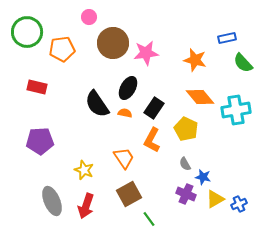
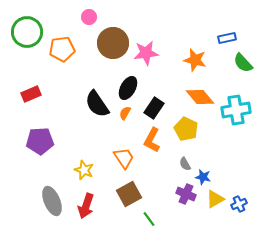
red rectangle: moved 6 px left, 7 px down; rotated 36 degrees counterclockwise
orange semicircle: rotated 72 degrees counterclockwise
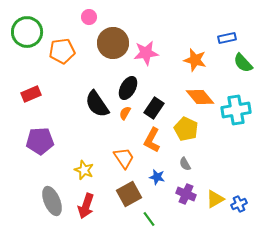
orange pentagon: moved 2 px down
blue star: moved 46 px left
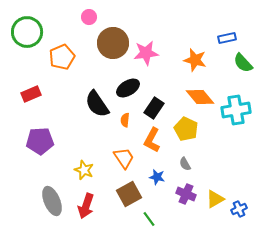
orange pentagon: moved 6 px down; rotated 15 degrees counterclockwise
black ellipse: rotated 30 degrees clockwise
orange semicircle: moved 7 px down; rotated 24 degrees counterclockwise
blue cross: moved 5 px down
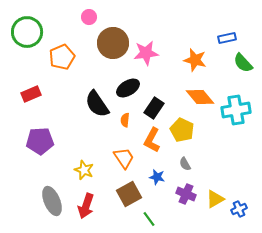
yellow pentagon: moved 4 px left, 1 px down
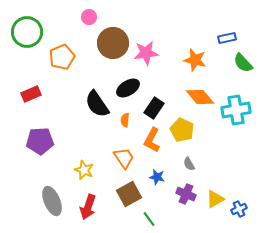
gray semicircle: moved 4 px right
red arrow: moved 2 px right, 1 px down
